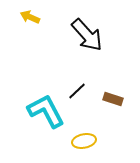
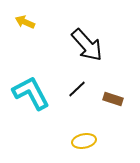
yellow arrow: moved 5 px left, 5 px down
black arrow: moved 10 px down
black line: moved 2 px up
cyan L-shape: moved 15 px left, 18 px up
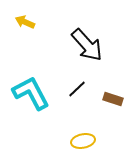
yellow ellipse: moved 1 px left
